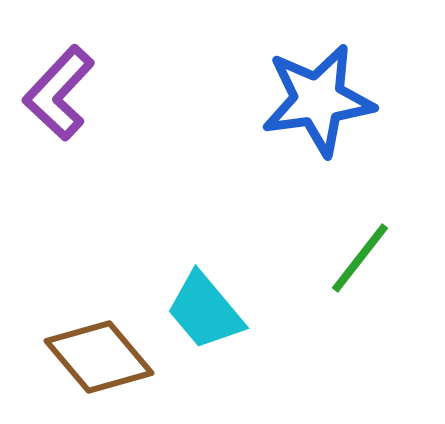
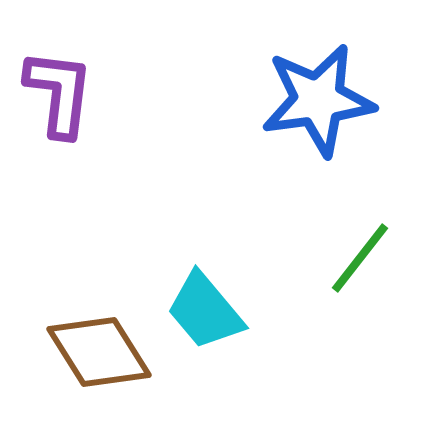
purple L-shape: rotated 144 degrees clockwise
brown diamond: moved 5 px up; rotated 8 degrees clockwise
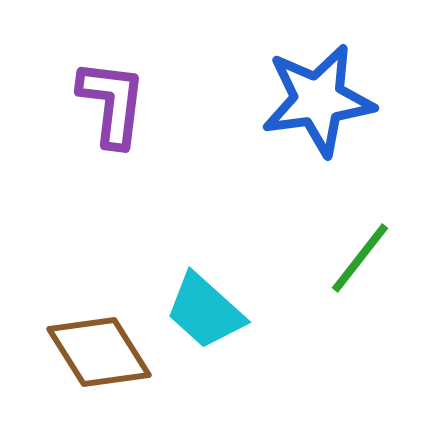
purple L-shape: moved 53 px right, 10 px down
cyan trapezoid: rotated 8 degrees counterclockwise
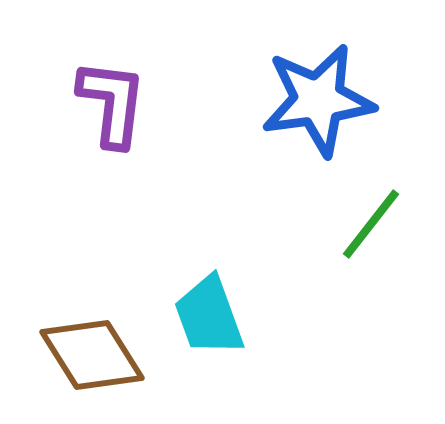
green line: moved 11 px right, 34 px up
cyan trapezoid: moved 4 px right, 5 px down; rotated 28 degrees clockwise
brown diamond: moved 7 px left, 3 px down
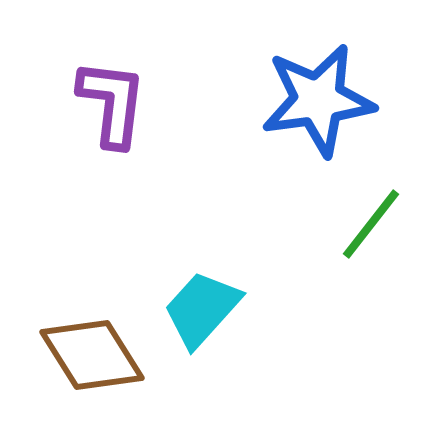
cyan trapezoid: moved 7 px left, 7 px up; rotated 62 degrees clockwise
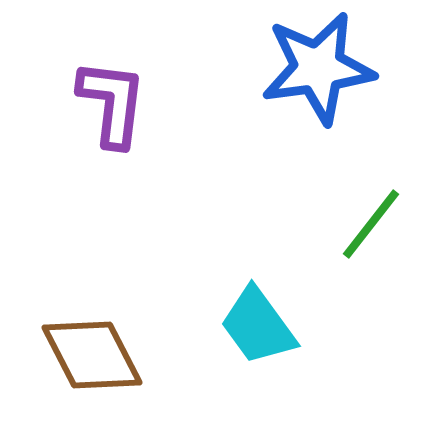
blue star: moved 32 px up
cyan trapezoid: moved 56 px right, 17 px down; rotated 78 degrees counterclockwise
brown diamond: rotated 5 degrees clockwise
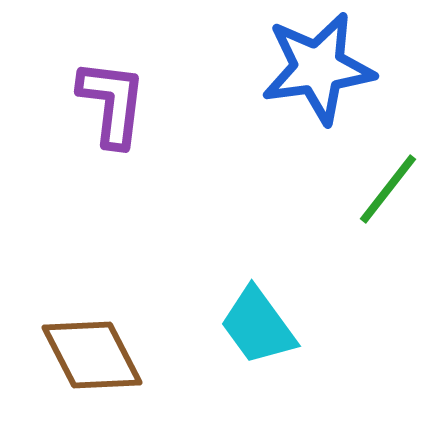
green line: moved 17 px right, 35 px up
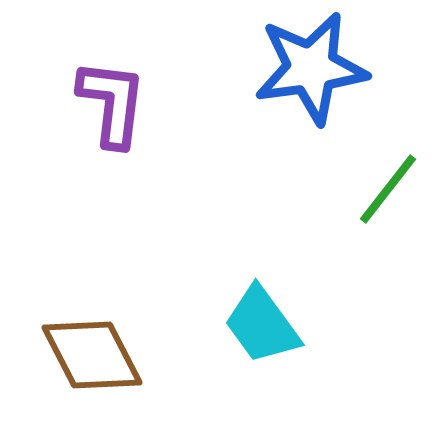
blue star: moved 7 px left
cyan trapezoid: moved 4 px right, 1 px up
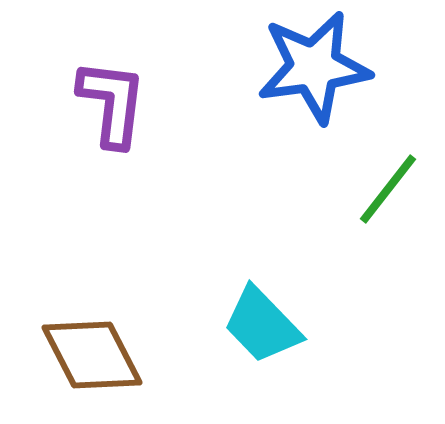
blue star: moved 3 px right, 1 px up
cyan trapezoid: rotated 8 degrees counterclockwise
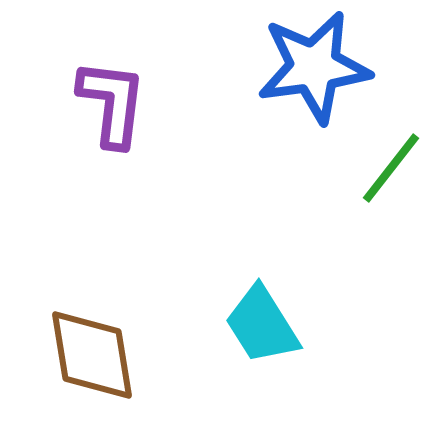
green line: moved 3 px right, 21 px up
cyan trapezoid: rotated 12 degrees clockwise
brown diamond: rotated 18 degrees clockwise
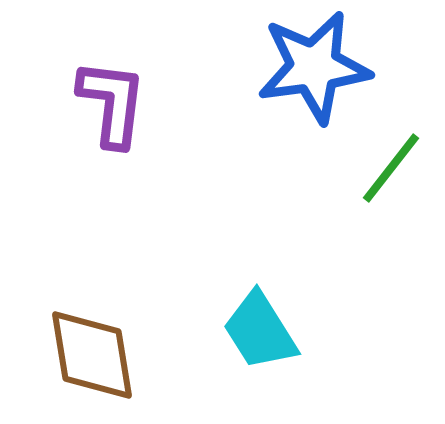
cyan trapezoid: moved 2 px left, 6 px down
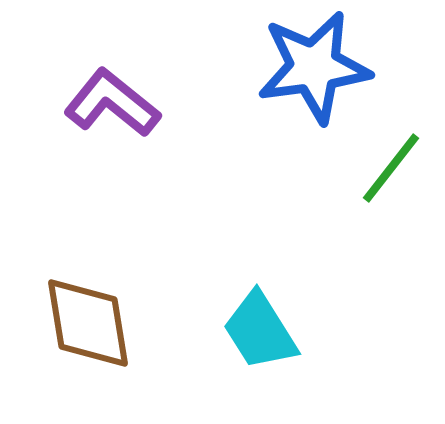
purple L-shape: rotated 58 degrees counterclockwise
brown diamond: moved 4 px left, 32 px up
